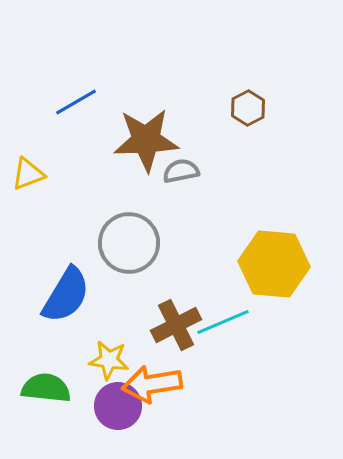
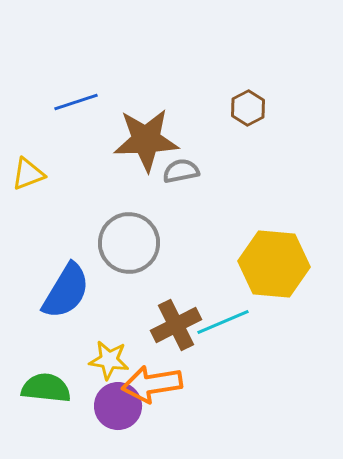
blue line: rotated 12 degrees clockwise
blue semicircle: moved 4 px up
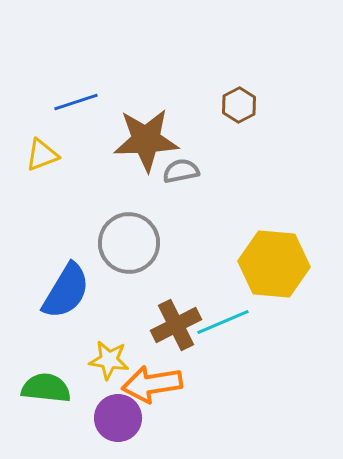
brown hexagon: moved 9 px left, 3 px up
yellow triangle: moved 14 px right, 19 px up
purple circle: moved 12 px down
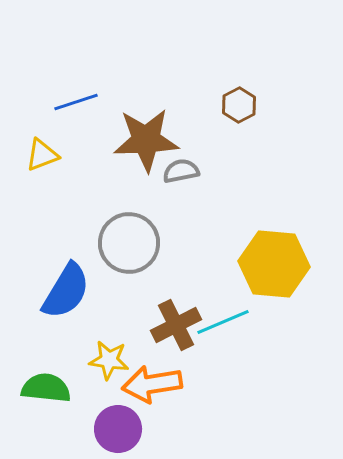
purple circle: moved 11 px down
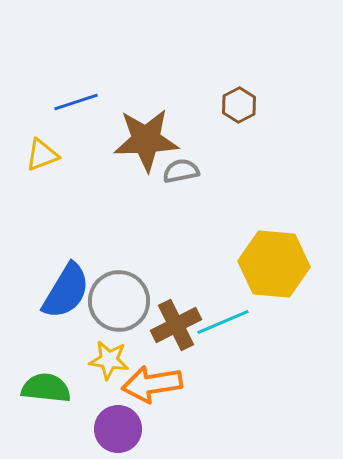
gray circle: moved 10 px left, 58 px down
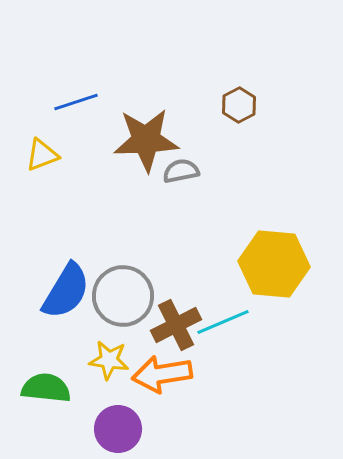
gray circle: moved 4 px right, 5 px up
orange arrow: moved 10 px right, 10 px up
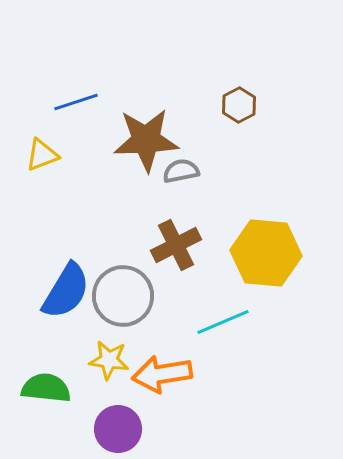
yellow hexagon: moved 8 px left, 11 px up
brown cross: moved 80 px up
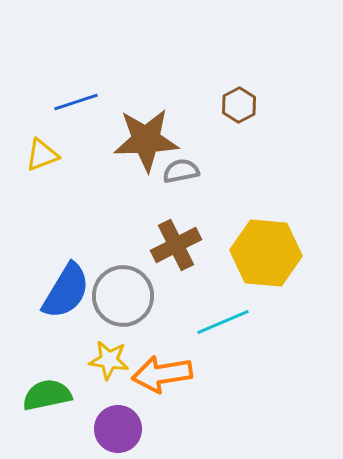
green semicircle: moved 1 px right, 7 px down; rotated 18 degrees counterclockwise
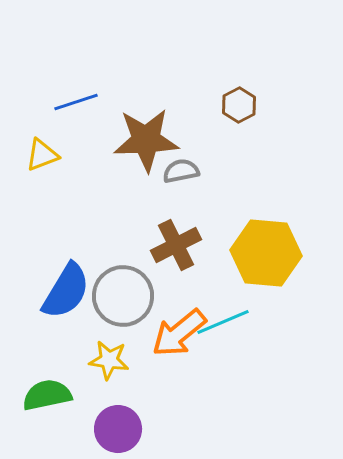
orange arrow: moved 17 px right, 41 px up; rotated 30 degrees counterclockwise
